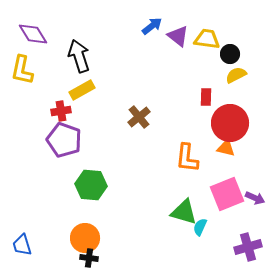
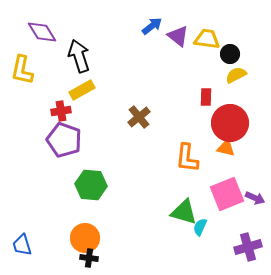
purple diamond: moved 9 px right, 2 px up
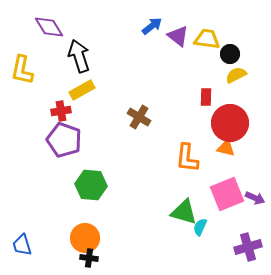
purple diamond: moved 7 px right, 5 px up
brown cross: rotated 20 degrees counterclockwise
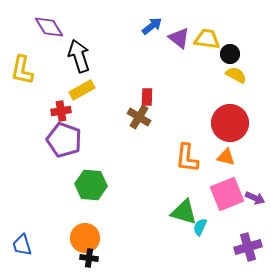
purple triangle: moved 1 px right, 2 px down
yellow semicircle: rotated 55 degrees clockwise
red rectangle: moved 59 px left
orange triangle: moved 9 px down
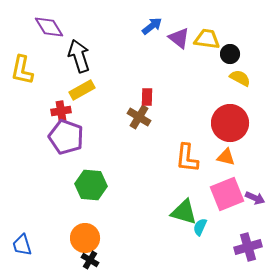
yellow semicircle: moved 4 px right, 3 px down
purple pentagon: moved 2 px right, 3 px up
black cross: moved 1 px right, 2 px down; rotated 24 degrees clockwise
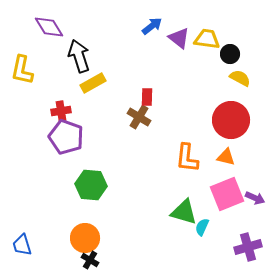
yellow rectangle: moved 11 px right, 7 px up
red circle: moved 1 px right, 3 px up
cyan semicircle: moved 2 px right
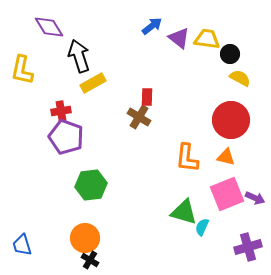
green hexagon: rotated 12 degrees counterclockwise
